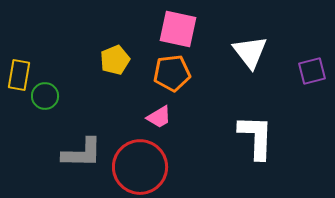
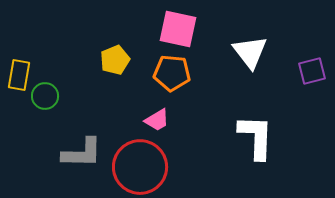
orange pentagon: rotated 12 degrees clockwise
pink trapezoid: moved 2 px left, 3 px down
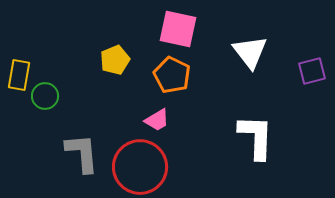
orange pentagon: moved 2 px down; rotated 21 degrees clockwise
gray L-shape: rotated 96 degrees counterclockwise
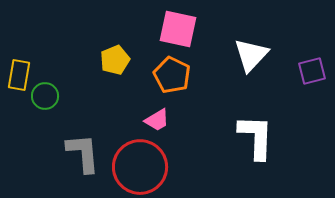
white triangle: moved 1 px right, 3 px down; rotated 21 degrees clockwise
gray L-shape: moved 1 px right
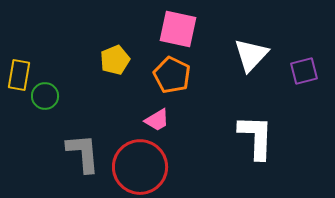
purple square: moved 8 px left
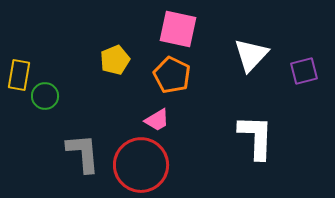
red circle: moved 1 px right, 2 px up
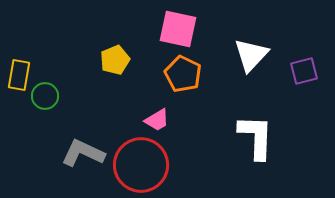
orange pentagon: moved 11 px right, 1 px up
gray L-shape: rotated 60 degrees counterclockwise
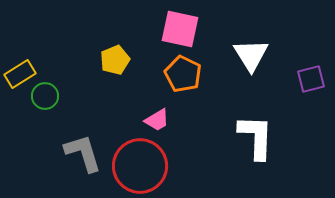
pink square: moved 2 px right
white triangle: rotated 15 degrees counterclockwise
purple square: moved 7 px right, 8 px down
yellow rectangle: moved 1 px right, 1 px up; rotated 48 degrees clockwise
gray L-shape: rotated 48 degrees clockwise
red circle: moved 1 px left, 1 px down
